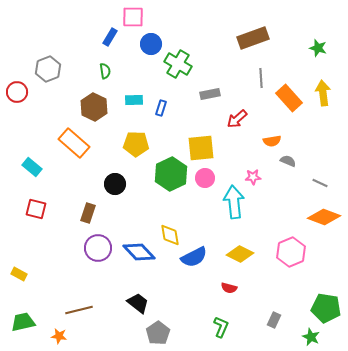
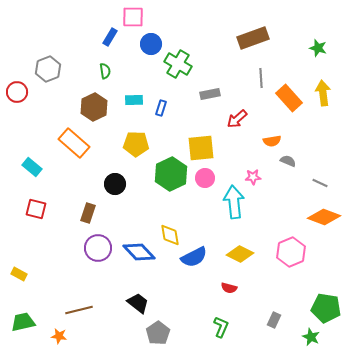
brown hexagon at (94, 107): rotated 8 degrees clockwise
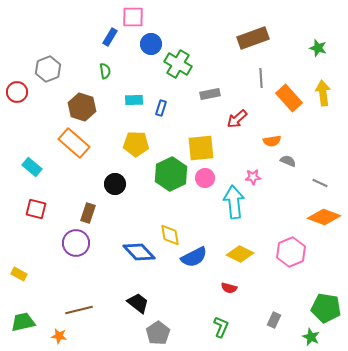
brown hexagon at (94, 107): moved 12 px left; rotated 16 degrees counterclockwise
purple circle at (98, 248): moved 22 px left, 5 px up
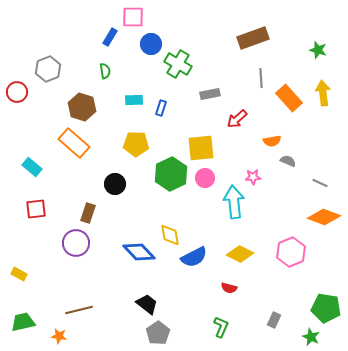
green star at (318, 48): moved 2 px down
red square at (36, 209): rotated 20 degrees counterclockwise
black trapezoid at (138, 303): moved 9 px right, 1 px down
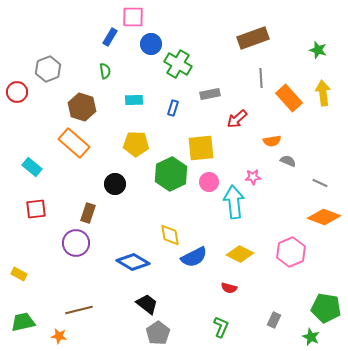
blue rectangle at (161, 108): moved 12 px right
pink circle at (205, 178): moved 4 px right, 4 px down
blue diamond at (139, 252): moved 6 px left, 10 px down; rotated 16 degrees counterclockwise
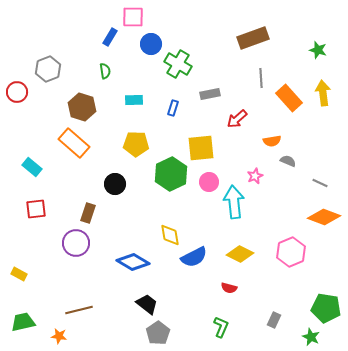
pink star at (253, 177): moved 2 px right, 1 px up; rotated 21 degrees counterclockwise
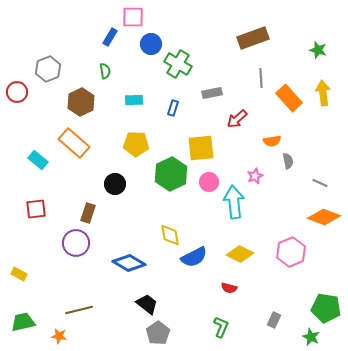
gray rectangle at (210, 94): moved 2 px right, 1 px up
brown hexagon at (82, 107): moved 1 px left, 5 px up; rotated 16 degrees clockwise
gray semicircle at (288, 161): rotated 56 degrees clockwise
cyan rectangle at (32, 167): moved 6 px right, 7 px up
blue diamond at (133, 262): moved 4 px left, 1 px down
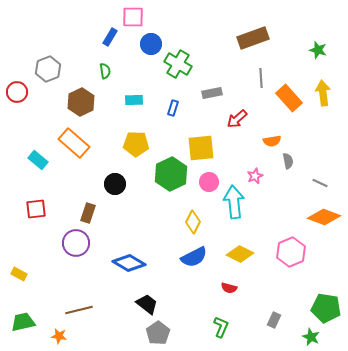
yellow diamond at (170, 235): moved 23 px right, 13 px up; rotated 35 degrees clockwise
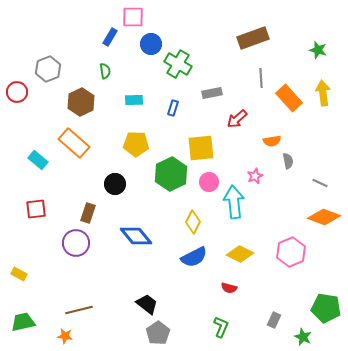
blue diamond at (129, 263): moved 7 px right, 27 px up; rotated 20 degrees clockwise
orange star at (59, 336): moved 6 px right
green star at (311, 337): moved 8 px left
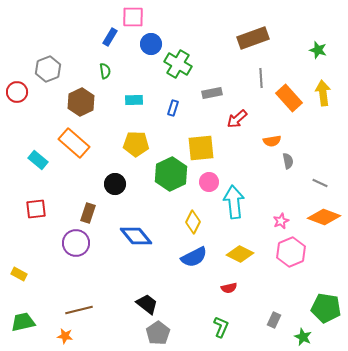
pink star at (255, 176): moved 26 px right, 45 px down
red semicircle at (229, 288): rotated 28 degrees counterclockwise
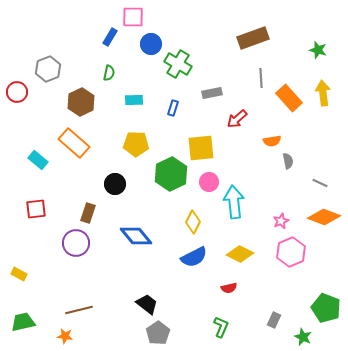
green semicircle at (105, 71): moved 4 px right, 2 px down; rotated 21 degrees clockwise
green pentagon at (326, 308): rotated 12 degrees clockwise
